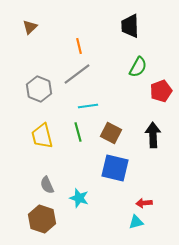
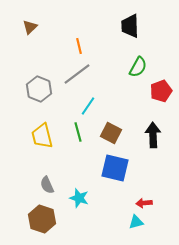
cyan line: rotated 48 degrees counterclockwise
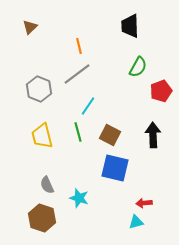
brown square: moved 1 px left, 2 px down
brown hexagon: moved 1 px up
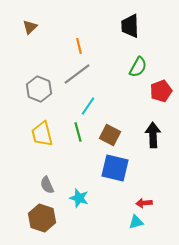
yellow trapezoid: moved 2 px up
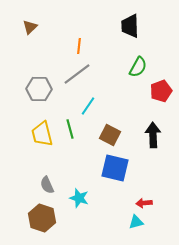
orange line: rotated 21 degrees clockwise
gray hexagon: rotated 20 degrees counterclockwise
green line: moved 8 px left, 3 px up
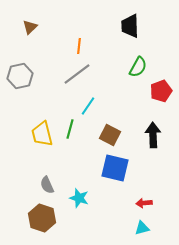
gray hexagon: moved 19 px left, 13 px up; rotated 15 degrees counterclockwise
green line: rotated 30 degrees clockwise
cyan triangle: moved 6 px right, 6 px down
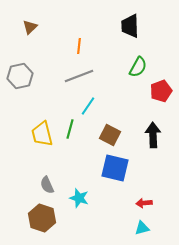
gray line: moved 2 px right, 2 px down; rotated 16 degrees clockwise
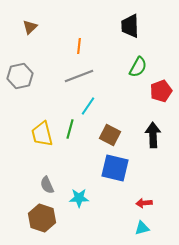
cyan star: rotated 18 degrees counterclockwise
